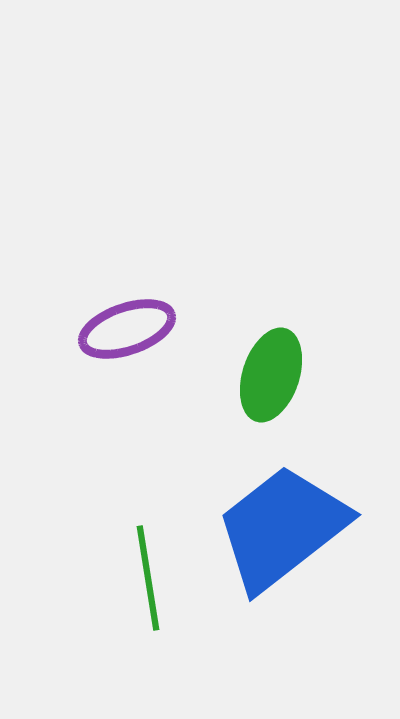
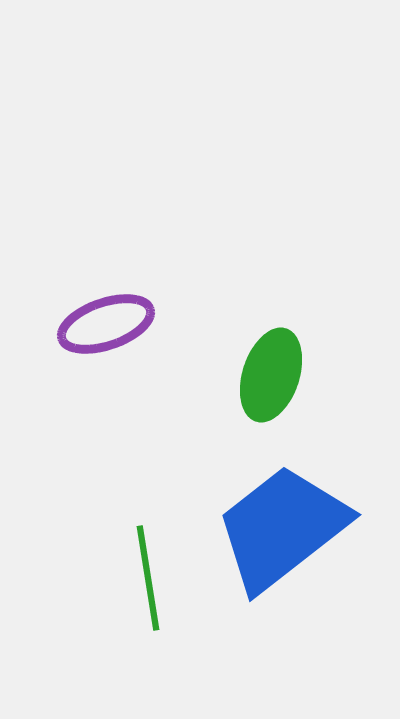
purple ellipse: moved 21 px left, 5 px up
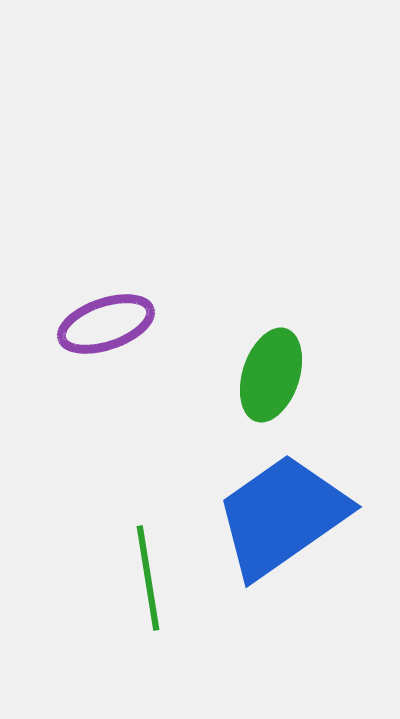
blue trapezoid: moved 12 px up; rotated 3 degrees clockwise
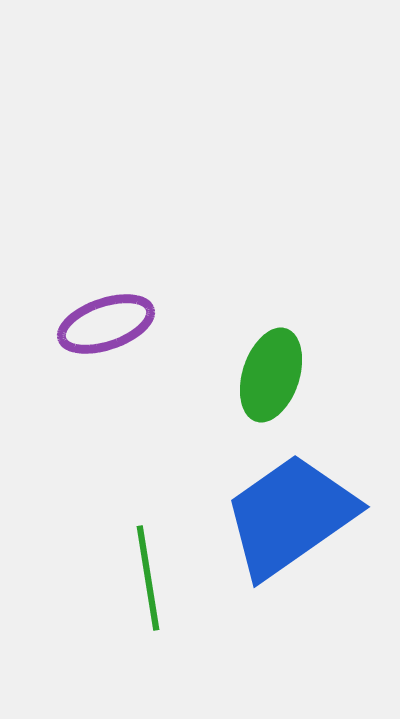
blue trapezoid: moved 8 px right
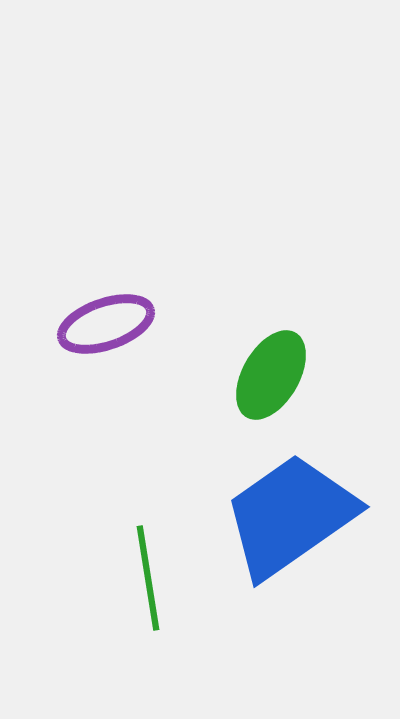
green ellipse: rotated 12 degrees clockwise
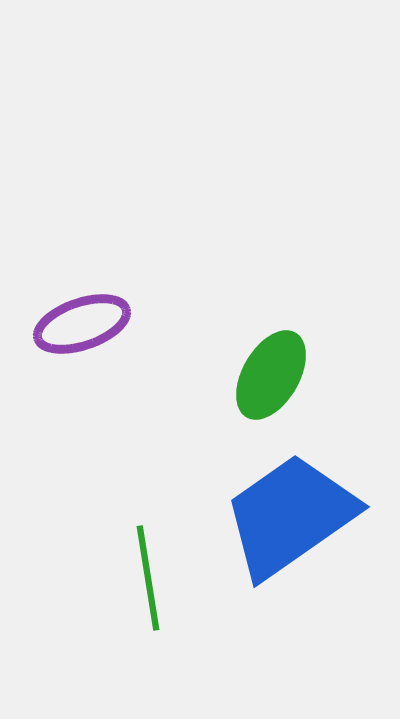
purple ellipse: moved 24 px left
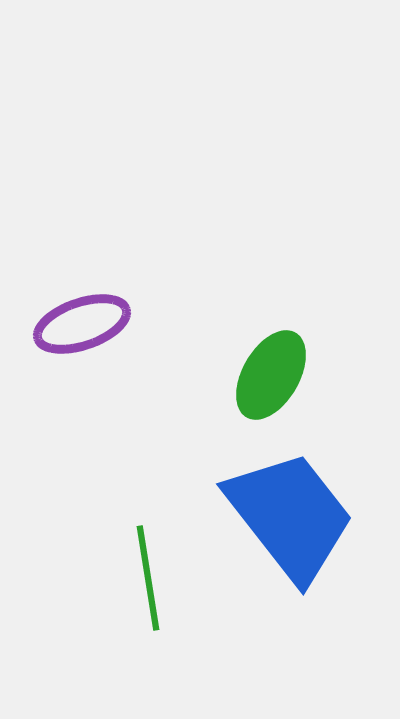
blue trapezoid: rotated 87 degrees clockwise
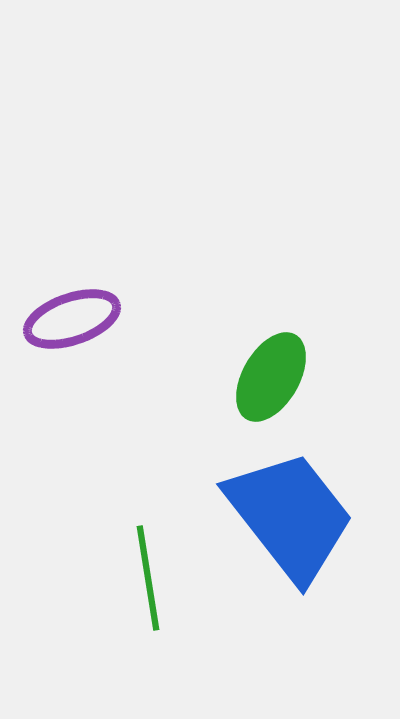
purple ellipse: moved 10 px left, 5 px up
green ellipse: moved 2 px down
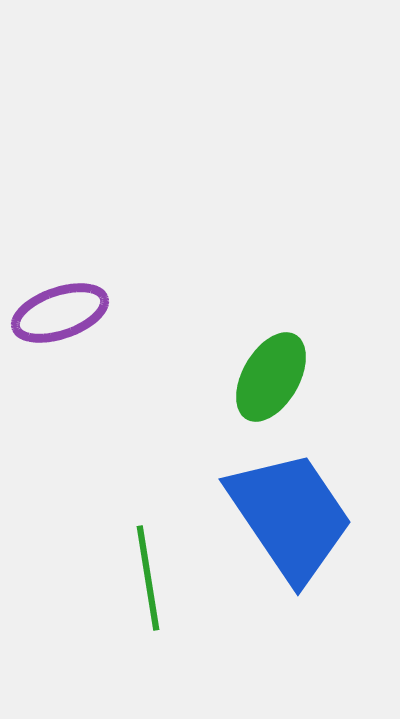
purple ellipse: moved 12 px left, 6 px up
blue trapezoid: rotated 4 degrees clockwise
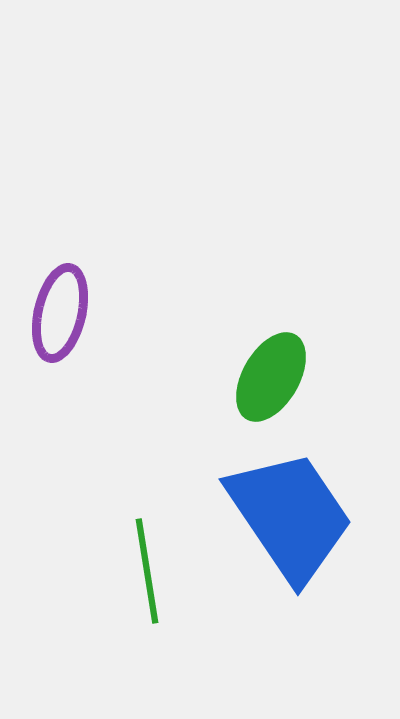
purple ellipse: rotated 58 degrees counterclockwise
green line: moved 1 px left, 7 px up
